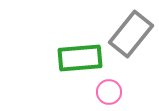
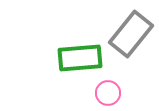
pink circle: moved 1 px left, 1 px down
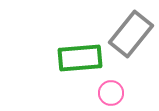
pink circle: moved 3 px right
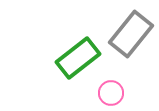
green rectangle: moved 2 px left; rotated 33 degrees counterclockwise
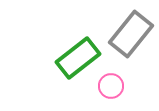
pink circle: moved 7 px up
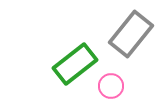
green rectangle: moved 3 px left, 6 px down
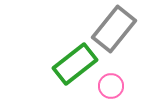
gray rectangle: moved 17 px left, 5 px up
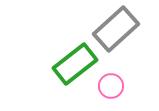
gray rectangle: moved 2 px right; rotated 9 degrees clockwise
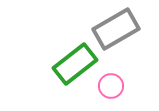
gray rectangle: rotated 12 degrees clockwise
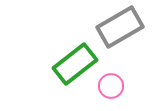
gray rectangle: moved 4 px right, 2 px up
